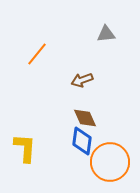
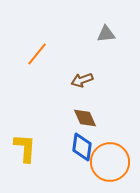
blue diamond: moved 6 px down
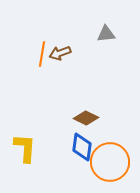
orange line: moved 5 px right; rotated 30 degrees counterclockwise
brown arrow: moved 22 px left, 27 px up
brown diamond: moved 1 px right; rotated 40 degrees counterclockwise
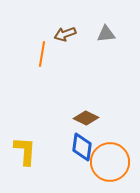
brown arrow: moved 5 px right, 19 px up
yellow L-shape: moved 3 px down
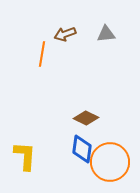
blue diamond: moved 2 px down
yellow L-shape: moved 5 px down
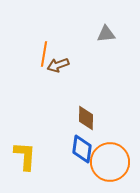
brown arrow: moved 7 px left, 31 px down
orange line: moved 2 px right
brown diamond: rotated 65 degrees clockwise
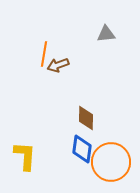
orange circle: moved 1 px right
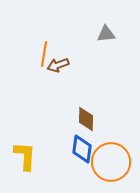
brown diamond: moved 1 px down
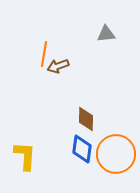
brown arrow: moved 1 px down
orange circle: moved 5 px right, 8 px up
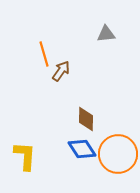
orange line: rotated 25 degrees counterclockwise
brown arrow: moved 3 px right, 5 px down; rotated 145 degrees clockwise
blue diamond: rotated 40 degrees counterclockwise
orange circle: moved 2 px right
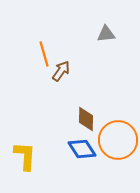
orange circle: moved 14 px up
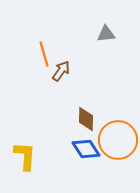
blue diamond: moved 4 px right
